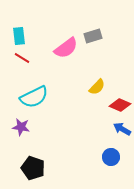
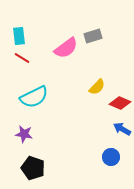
red diamond: moved 2 px up
purple star: moved 3 px right, 7 px down
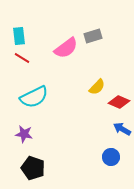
red diamond: moved 1 px left, 1 px up
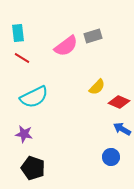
cyan rectangle: moved 1 px left, 3 px up
pink semicircle: moved 2 px up
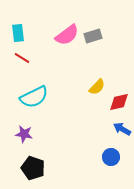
pink semicircle: moved 1 px right, 11 px up
red diamond: rotated 35 degrees counterclockwise
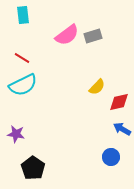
cyan rectangle: moved 5 px right, 18 px up
cyan semicircle: moved 11 px left, 12 px up
purple star: moved 8 px left
black pentagon: rotated 15 degrees clockwise
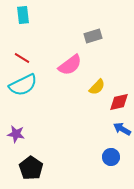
pink semicircle: moved 3 px right, 30 px down
black pentagon: moved 2 px left
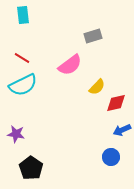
red diamond: moved 3 px left, 1 px down
blue arrow: moved 1 px down; rotated 54 degrees counterclockwise
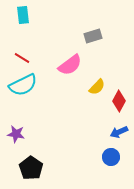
red diamond: moved 3 px right, 2 px up; rotated 50 degrees counterclockwise
blue arrow: moved 3 px left, 2 px down
